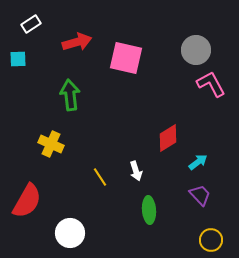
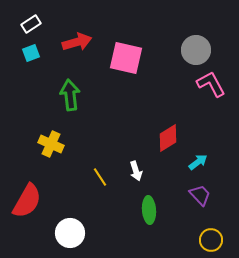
cyan square: moved 13 px right, 6 px up; rotated 18 degrees counterclockwise
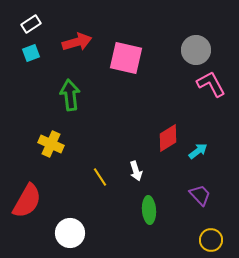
cyan arrow: moved 11 px up
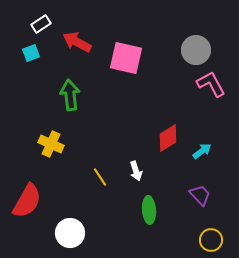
white rectangle: moved 10 px right
red arrow: rotated 136 degrees counterclockwise
cyan arrow: moved 4 px right
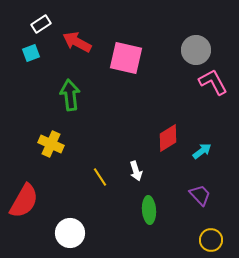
pink L-shape: moved 2 px right, 2 px up
red semicircle: moved 3 px left
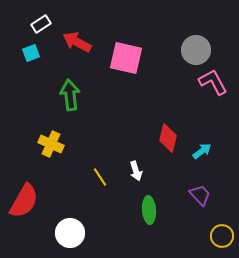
red diamond: rotated 44 degrees counterclockwise
yellow circle: moved 11 px right, 4 px up
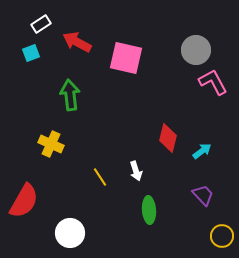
purple trapezoid: moved 3 px right
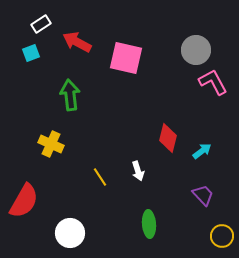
white arrow: moved 2 px right
green ellipse: moved 14 px down
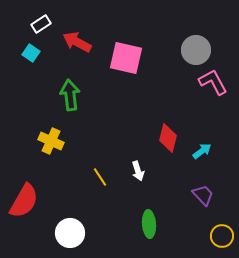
cyan square: rotated 36 degrees counterclockwise
yellow cross: moved 3 px up
